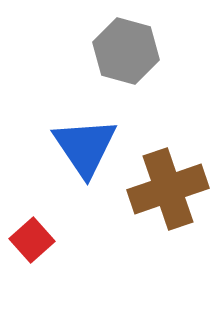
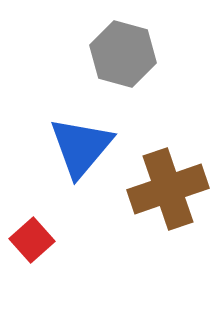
gray hexagon: moved 3 px left, 3 px down
blue triangle: moved 4 px left; rotated 14 degrees clockwise
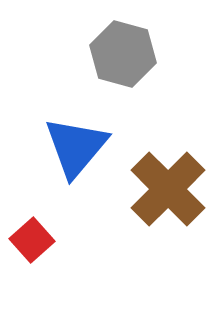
blue triangle: moved 5 px left
brown cross: rotated 26 degrees counterclockwise
